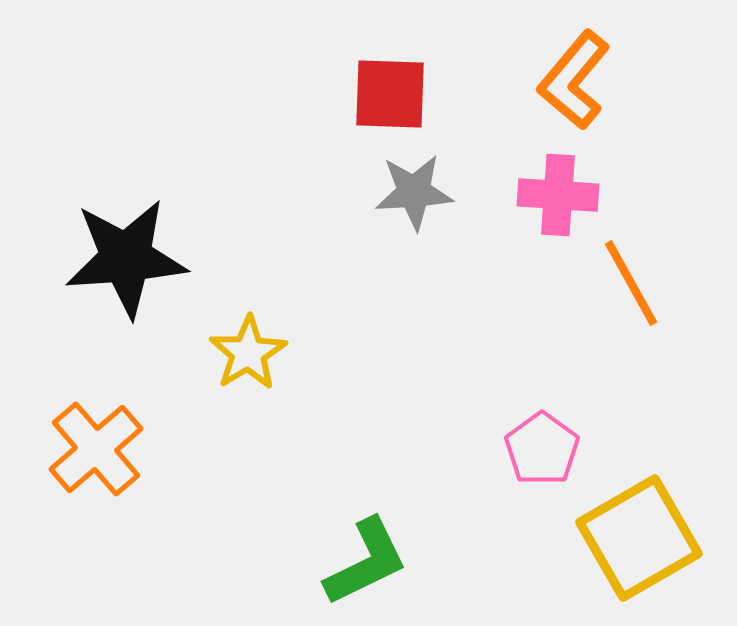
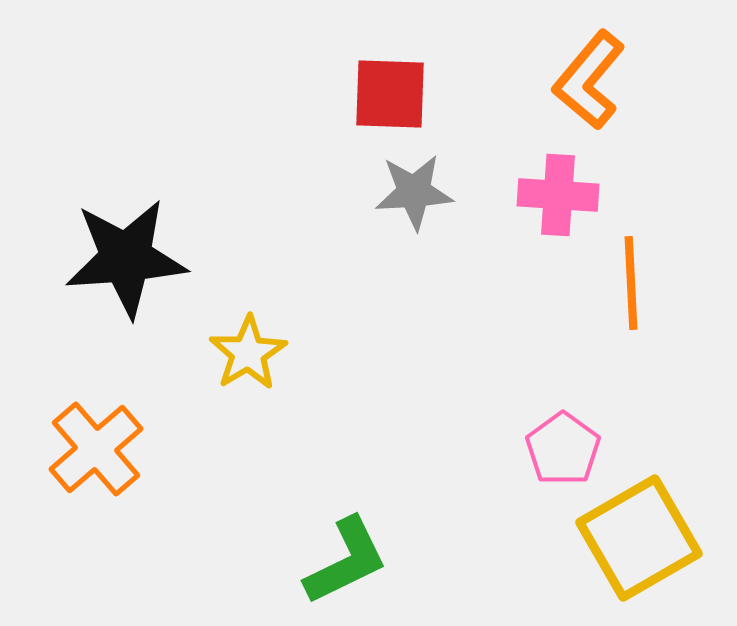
orange L-shape: moved 15 px right
orange line: rotated 26 degrees clockwise
pink pentagon: moved 21 px right
green L-shape: moved 20 px left, 1 px up
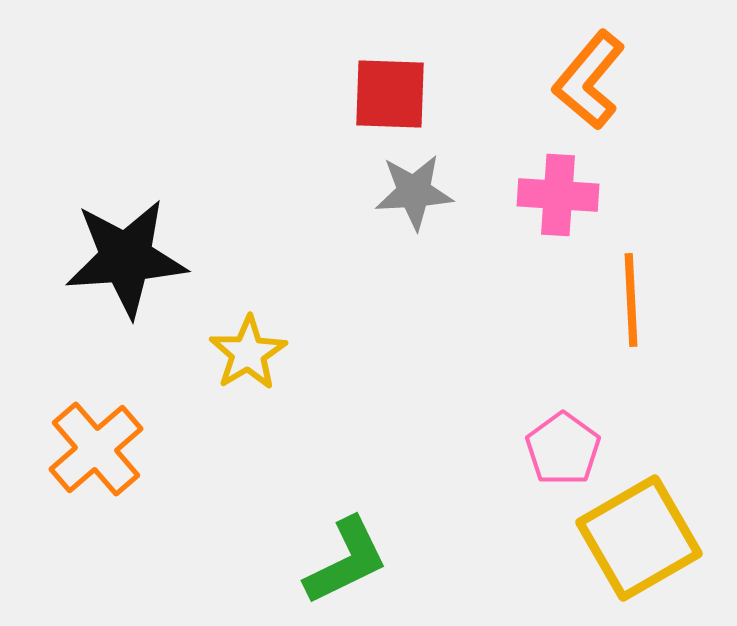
orange line: moved 17 px down
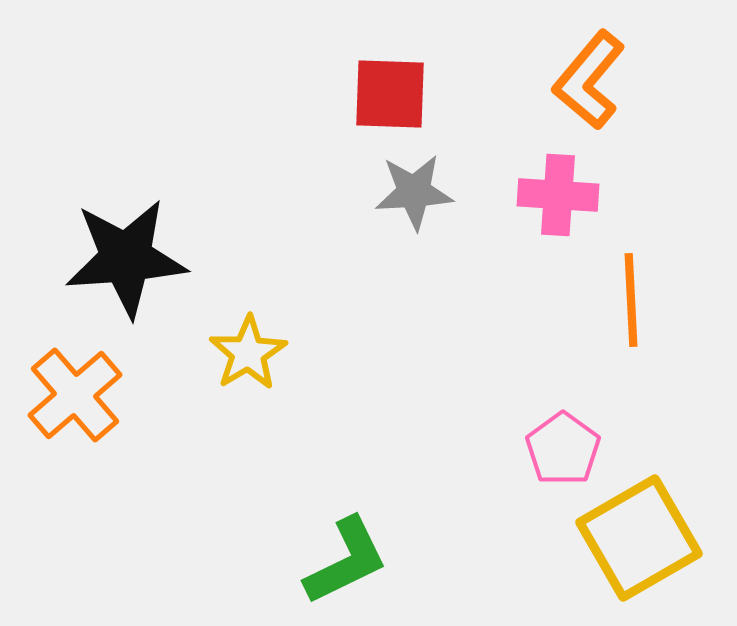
orange cross: moved 21 px left, 54 px up
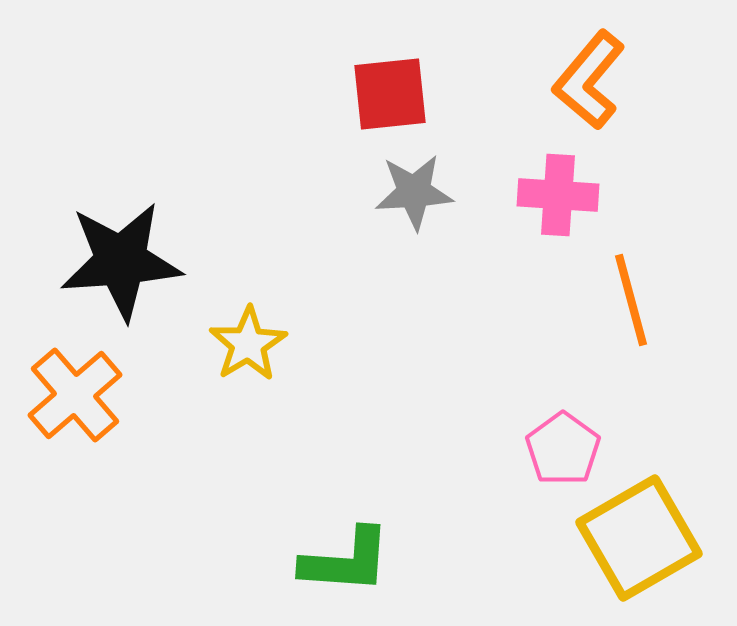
red square: rotated 8 degrees counterclockwise
black star: moved 5 px left, 3 px down
orange line: rotated 12 degrees counterclockwise
yellow star: moved 9 px up
green L-shape: rotated 30 degrees clockwise
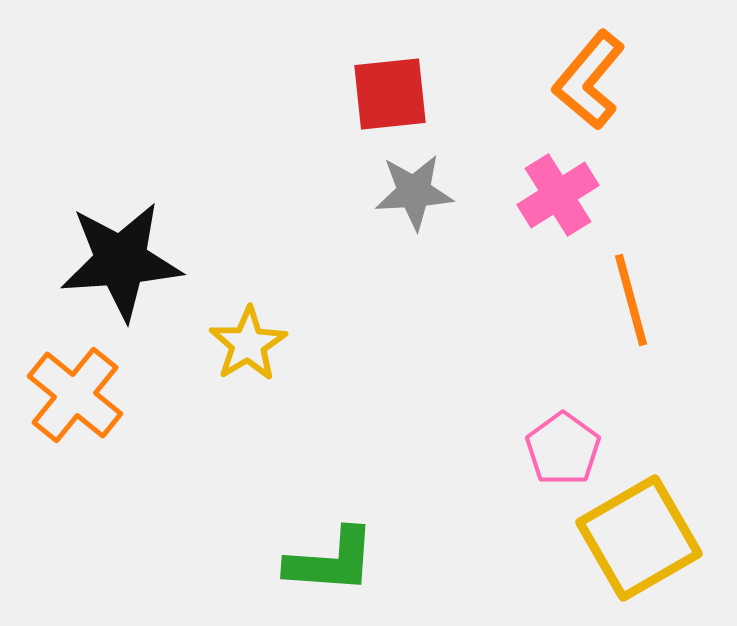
pink cross: rotated 36 degrees counterclockwise
orange cross: rotated 10 degrees counterclockwise
green L-shape: moved 15 px left
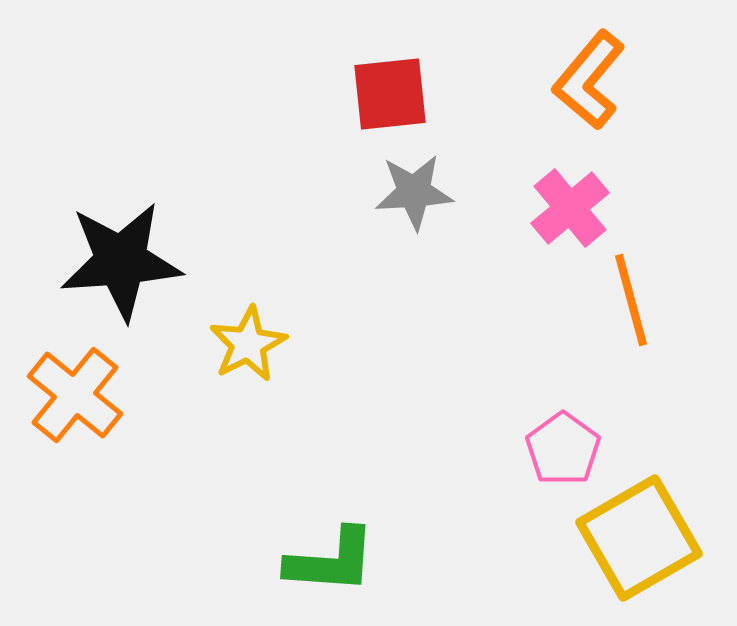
pink cross: moved 12 px right, 13 px down; rotated 8 degrees counterclockwise
yellow star: rotated 4 degrees clockwise
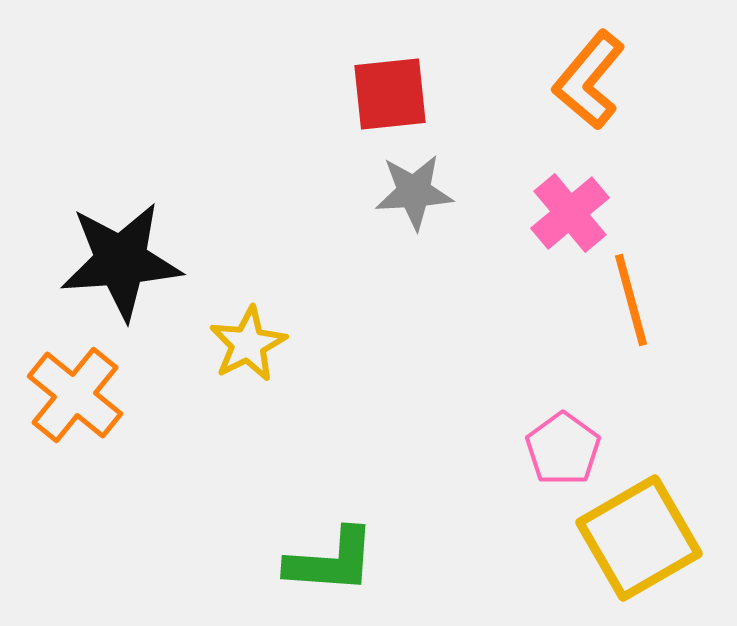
pink cross: moved 5 px down
